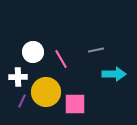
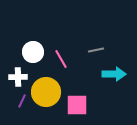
pink square: moved 2 px right, 1 px down
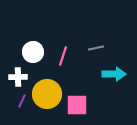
gray line: moved 2 px up
pink line: moved 2 px right, 3 px up; rotated 48 degrees clockwise
yellow circle: moved 1 px right, 2 px down
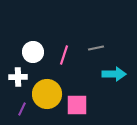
pink line: moved 1 px right, 1 px up
purple line: moved 8 px down
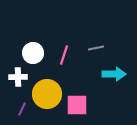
white circle: moved 1 px down
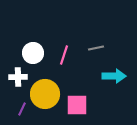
cyan arrow: moved 2 px down
yellow circle: moved 2 px left
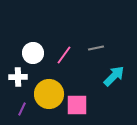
pink line: rotated 18 degrees clockwise
cyan arrow: rotated 45 degrees counterclockwise
yellow circle: moved 4 px right
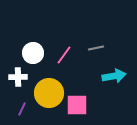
cyan arrow: rotated 35 degrees clockwise
yellow circle: moved 1 px up
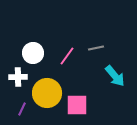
pink line: moved 3 px right, 1 px down
cyan arrow: moved 1 px right; rotated 60 degrees clockwise
yellow circle: moved 2 px left
